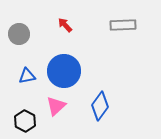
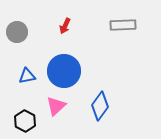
red arrow: moved 1 px down; rotated 112 degrees counterclockwise
gray circle: moved 2 px left, 2 px up
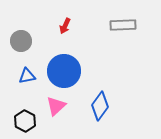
gray circle: moved 4 px right, 9 px down
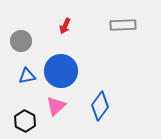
blue circle: moved 3 px left
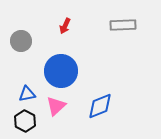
blue triangle: moved 18 px down
blue diamond: rotated 32 degrees clockwise
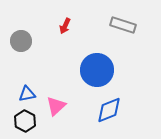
gray rectangle: rotated 20 degrees clockwise
blue circle: moved 36 px right, 1 px up
blue diamond: moved 9 px right, 4 px down
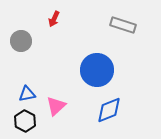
red arrow: moved 11 px left, 7 px up
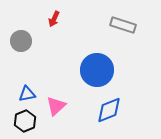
black hexagon: rotated 10 degrees clockwise
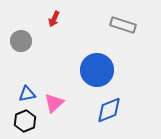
pink triangle: moved 2 px left, 3 px up
